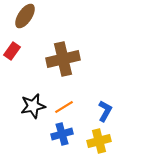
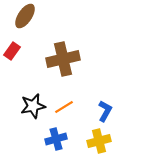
blue cross: moved 6 px left, 5 px down
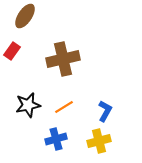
black star: moved 5 px left, 1 px up
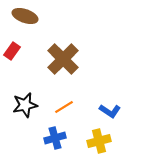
brown ellipse: rotated 75 degrees clockwise
brown cross: rotated 32 degrees counterclockwise
black star: moved 3 px left
blue L-shape: moved 5 px right; rotated 95 degrees clockwise
blue cross: moved 1 px left, 1 px up
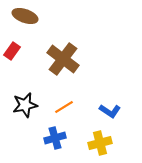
brown cross: rotated 8 degrees counterclockwise
yellow cross: moved 1 px right, 2 px down
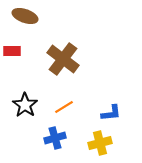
red rectangle: rotated 54 degrees clockwise
black star: rotated 25 degrees counterclockwise
blue L-shape: moved 1 px right, 2 px down; rotated 40 degrees counterclockwise
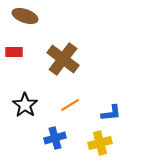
red rectangle: moved 2 px right, 1 px down
orange line: moved 6 px right, 2 px up
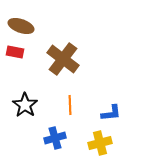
brown ellipse: moved 4 px left, 10 px down
red rectangle: moved 1 px right; rotated 12 degrees clockwise
orange line: rotated 60 degrees counterclockwise
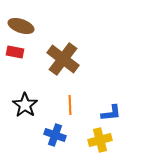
blue cross: moved 3 px up; rotated 35 degrees clockwise
yellow cross: moved 3 px up
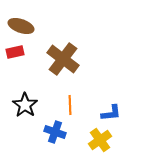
red rectangle: rotated 24 degrees counterclockwise
blue cross: moved 3 px up
yellow cross: rotated 20 degrees counterclockwise
